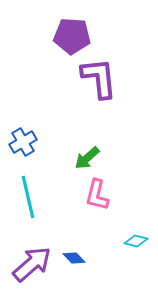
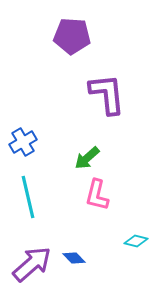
purple L-shape: moved 8 px right, 16 px down
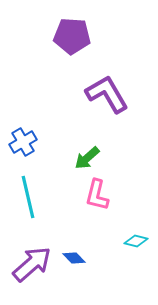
purple L-shape: rotated 24 degrees counterclockwise
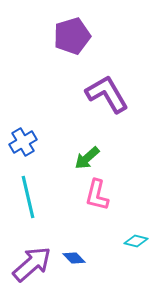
purple pentagon: rotated 21 degrees counterclockwise
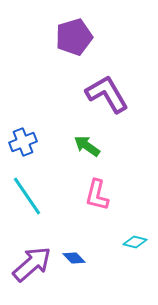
purple pentagon: moved 2 px right, 1 px down
blue cross: rotated 8 degrees clockwise
green arrow: moved 12 px up; rotated 76 degrees clockwise
cyan line: moved 1 px left, 1 px up; rotated 21 degrees counterclockwise
cyan diamond: moved 1 px left, 1 px down
